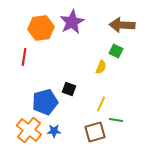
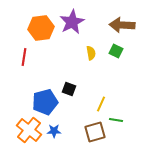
yellow semicircle: moved 10 px left, 14 px up; rotated 32 degrees counterclockwise
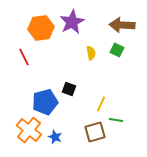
green square: moved 1 px right, 1 px up
red line: rotated 36 degrees counterclockwise
blue star: moved 1 px right, 6 px down; rotated 24 degrees clockwise
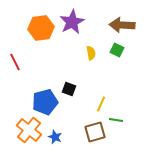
red line: moved 9 px left, 5 px down
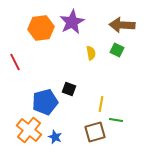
yellow line: rotated 14 degrees counterclockwise
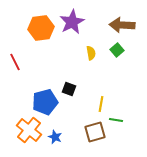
green square: rotated 24 degrees clockwise
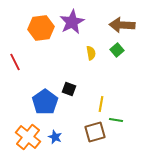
blue pentagon: rotated 20 degrees counterclockwise
orange cross: moved 1 px left, 7 px down
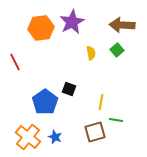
yellow line: moved 2 px up
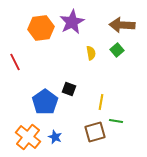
green line: moved 1 px down
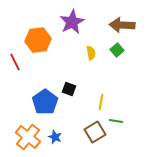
orange hexagon: moved 3 px left, 12 px down
brown square: rotated 15 degrees counterclockwise
